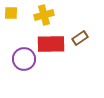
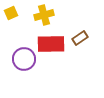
yellow square: rotated 24 degrees counterclockwise
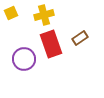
red rectangle: rotated 72 degrees clockwise
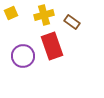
brown rectangle: moved 8 px left, 16 px up; rotated 70 degrees clockwise
red rectangle: moved 1 px right, 2 px down
purple circle: moved 1 px left, 3 px up
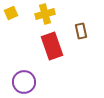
yellow cross: moved 1 px right, 1 px up
brown rectangle: moved 9 px right, 9 px down; rotated 42 degrees clockwise
purple circle: moved 1 px right, 26 px down
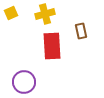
red rectangle: rotated 16 degrees clockwise
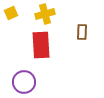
brown rectangle: moved 1 px right, 1 px down; rotated 14 degrees clockwise
red rectangle: moved 11 px left, 1 px up
